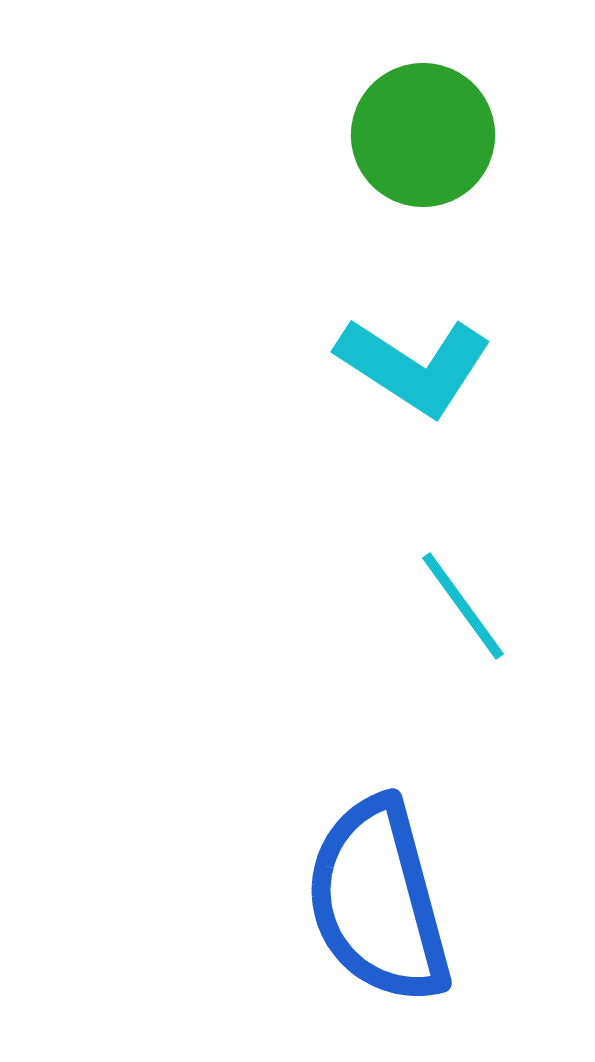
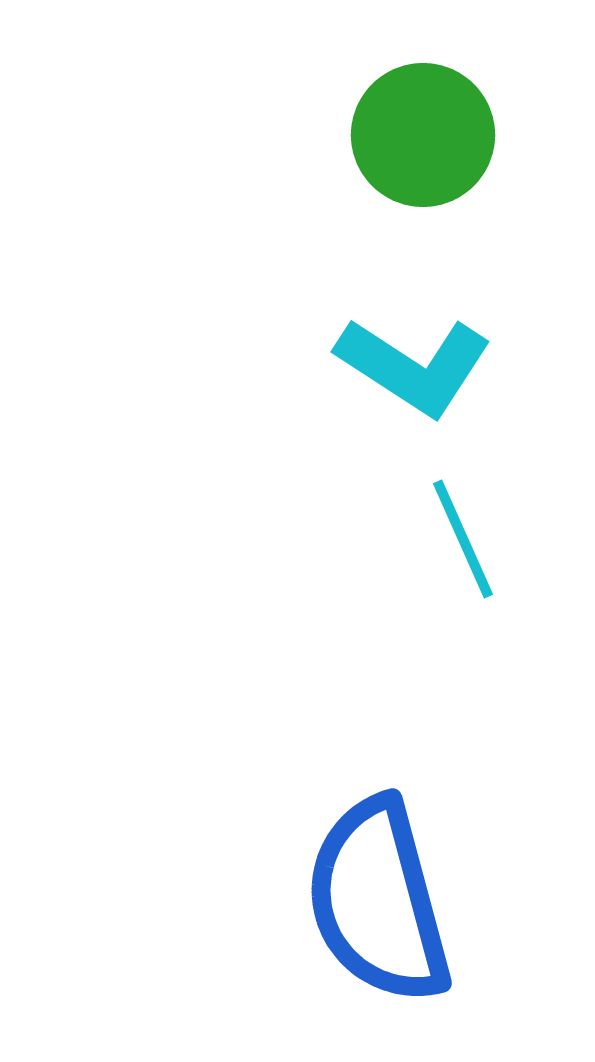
cyan line: moved 67 px up; rotated 12 degrees clockwise
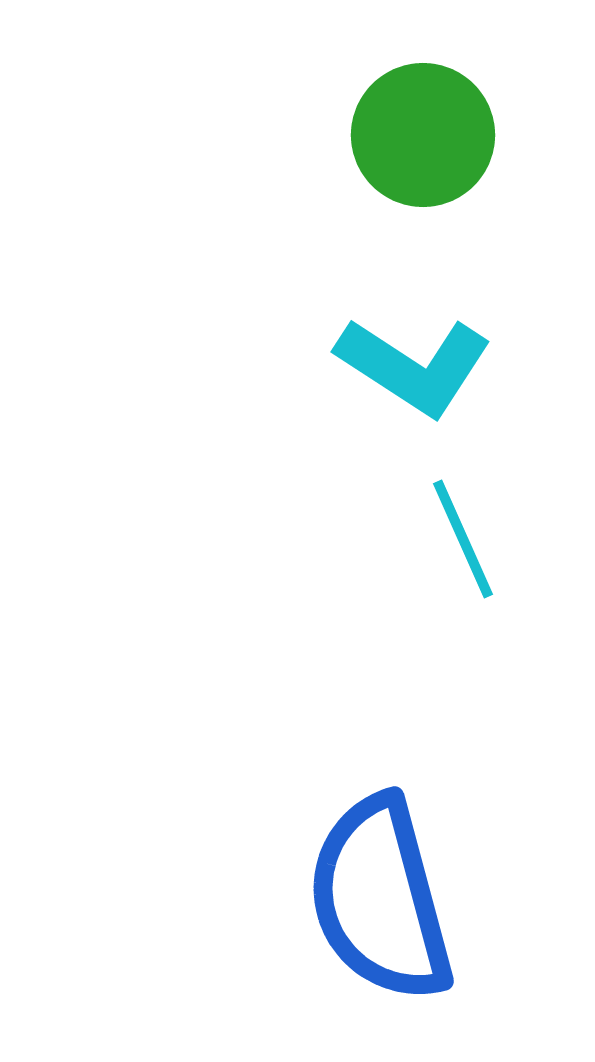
blue semicircle: moved 2 px right, 2 px up
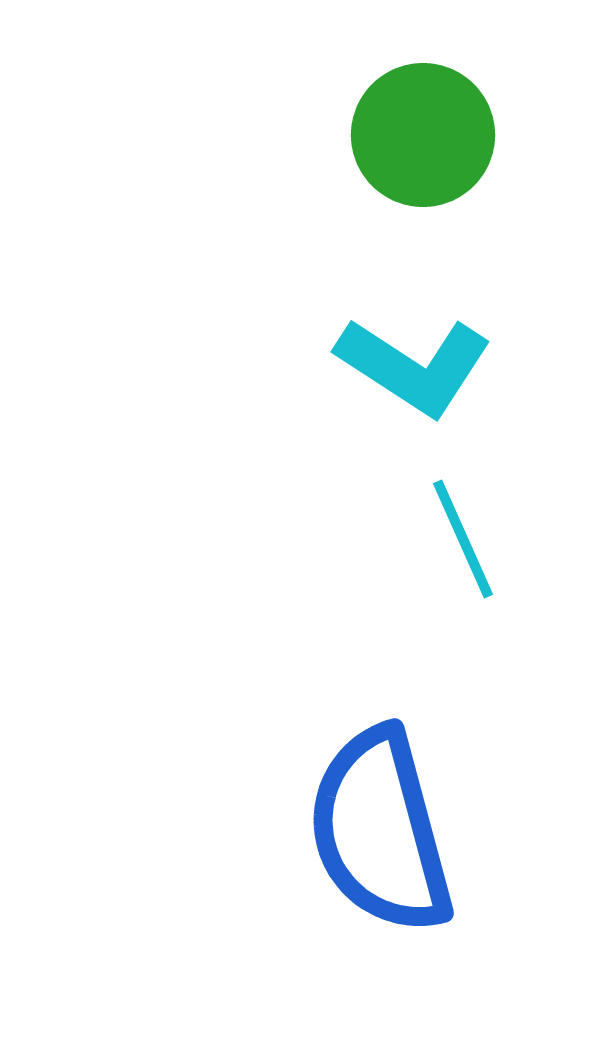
blue semicircle: moved 68 px up
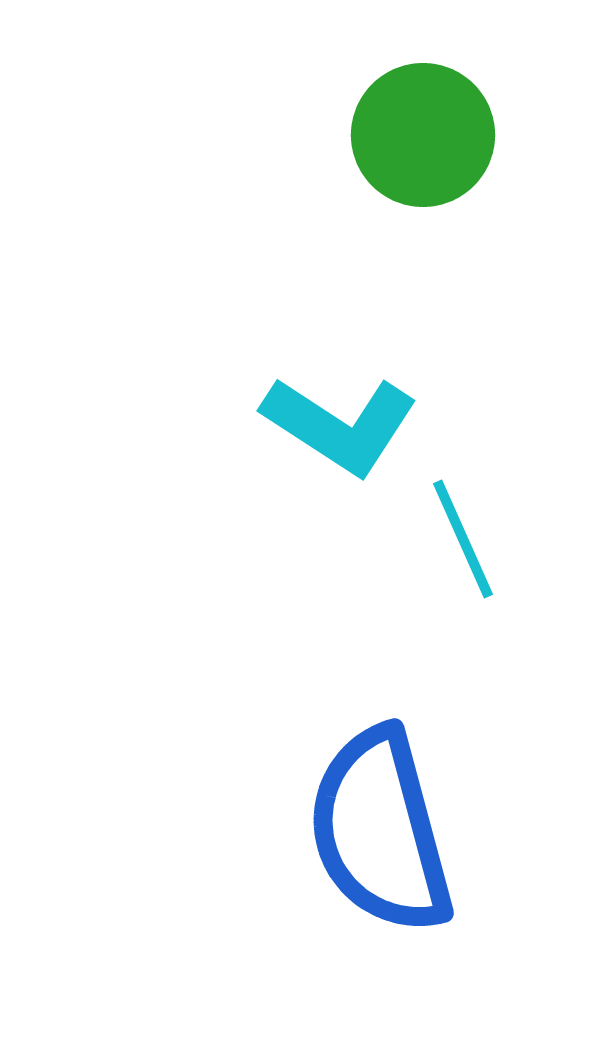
cyan L-shape: moved 74 px left, 59 px down
